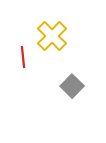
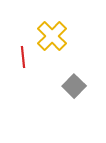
gray square: moved 2 px right
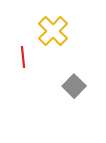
yellow cross: moved 1 px right, 5 px up
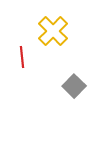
red line: moved 1 px left
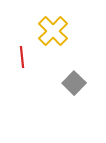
gray square: moved 3 px up
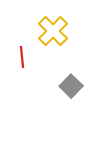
gray square: moved 3 px left, 3 px down
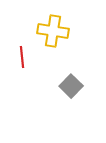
yellow cross: rotated 36 degrees counterclockwise
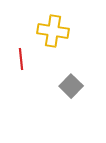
red line: moved 1 px left, 2 px down
